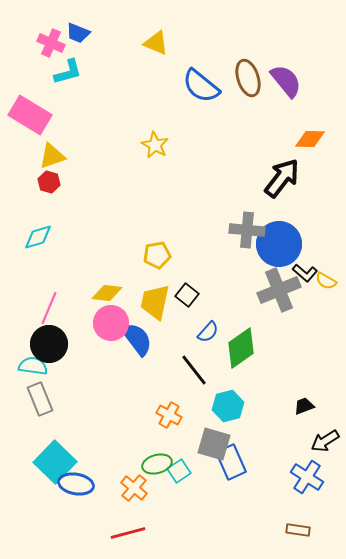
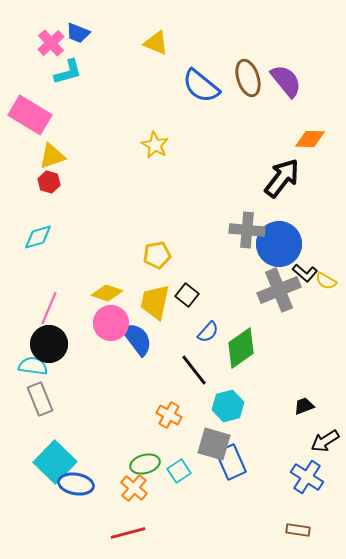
pink cross at (51, 43): rotated 24 degrees clockwise
yellow diamond at (107, 293): rotated 12 degrees clockwise
green ellipse at (157, 464): moved 12 px left
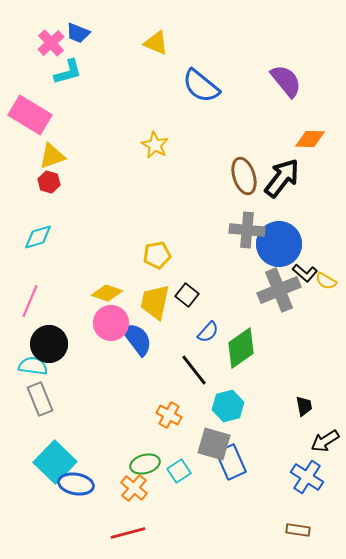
brown ellipse at (248, 78): moved 4 px left, 98 px down
pink line at (49, 308): moved 19 px left, 7 px up
black trapezoid at (304, 406): rotated 100 degrees clockwise
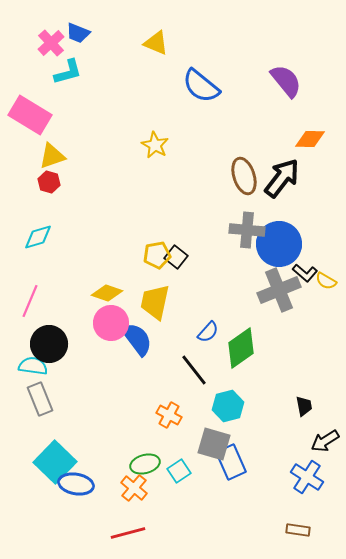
black square at (187, 295): moved 11 px left, 38 px up
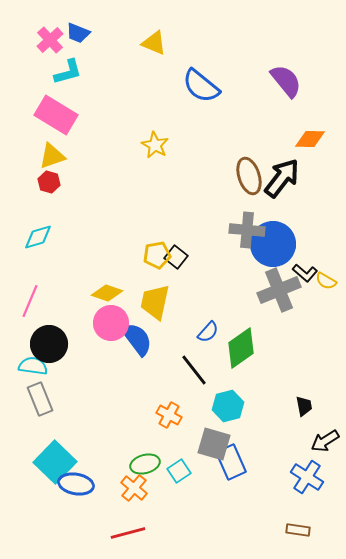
pink cross at (51, 43): moved 1 px left, 3 px up
yellow triangle at (156, 43): moved 2 px left
pink rectangle at (30, 115): moved 26 px right
brown ellipse at (244, 176): moved 5 px right
blue circle at (279, 244): moved 6 px left
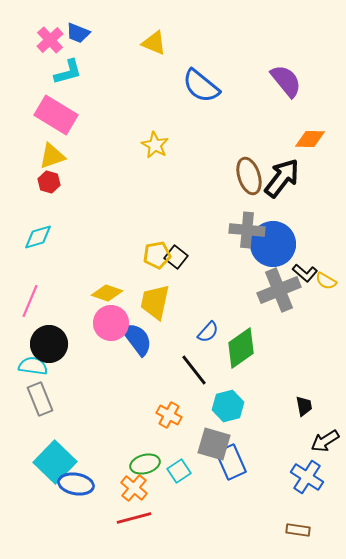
red line at (128, 533): moved 6 px right, 15 px up
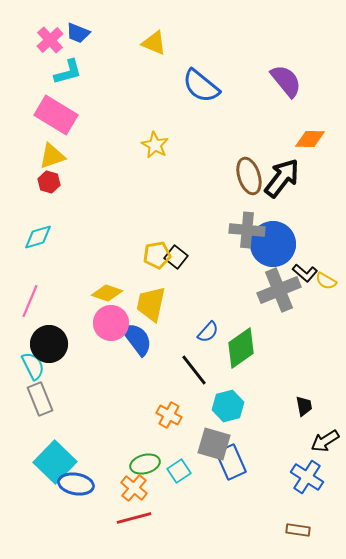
yellow trapezoid at (155, 302): moved 4 px left, 2 px down
cyan semicircle at (33, 366): rotated 56 degrees clockwise
